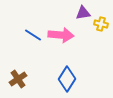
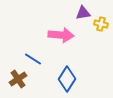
blue line: moved 24 px down
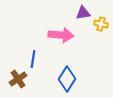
blue line: rotated 66 degrees clockwise
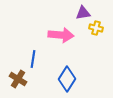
yellow cross: moved 5 px left, 4 px down
brown cross: rotated 24 degrees counterclockwise
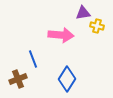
yellow cross: moved 1 px right, 2 px up
blue line: rotated 30 degrees counterclockwise
brown cross: rotated 36 degrees clockwise
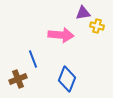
blue diamond: rotated 10 degrees counterclockwise
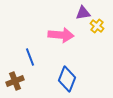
yellow cross: rotated 24 degrees clockwise
blue line: moved 3 px left, 2 px up
brown cross: moved 3 px left, 2 px down
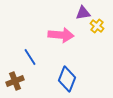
blue line: rotated 12 degrees counterclockwise
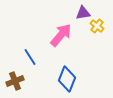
pink arrow: rotated 55 degrees counterclockwise
